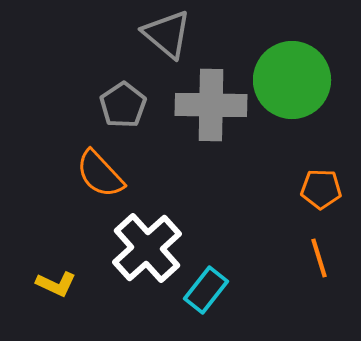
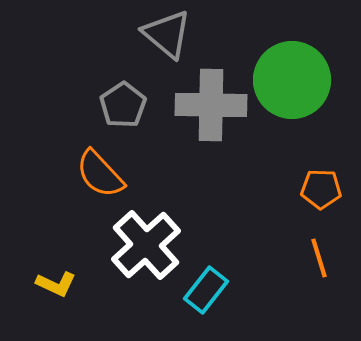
white cross: moved 1 px left, 3 px up
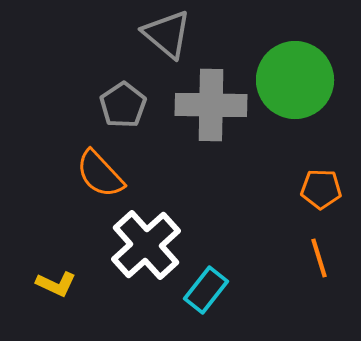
green circle: moved 3 px right
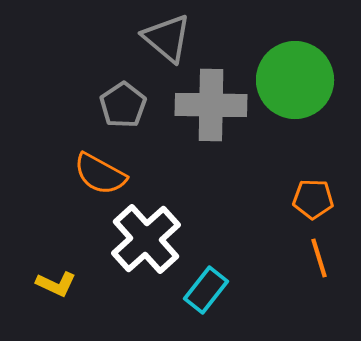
gray triangle: moved 4 px down
orange semicircle: rotated 18 degrees counterclockwise
orange pentagon: moved 8 px left, 10 px down
white cross: moved 6 px up
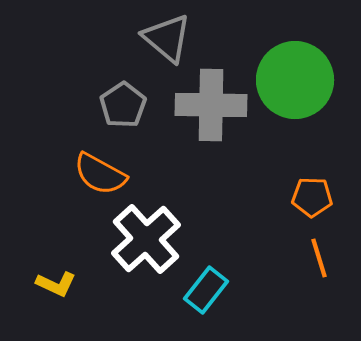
orange pentagon: moved 1 px left, 2 px up
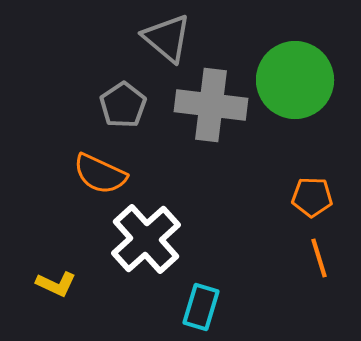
gray cross: rotated 6 degrees clockwise
orange semicircle: rotated 4 degrees counterclockwise
cyan rectangle: moved 5 px left, 17 px down; rotated 21 degrees counterclockwise
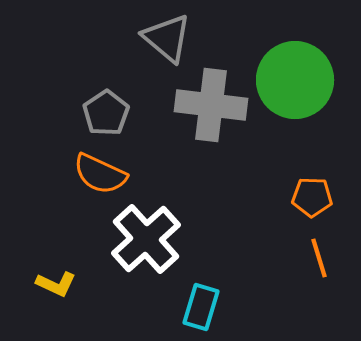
gray pentagon: moved 17 px left, 8 px down
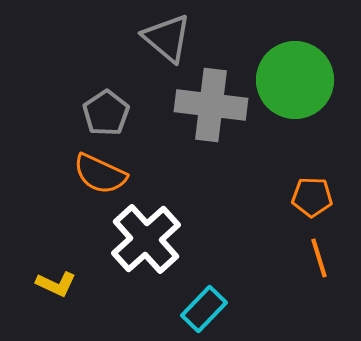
cyan rectangle: moved 3 px right, 2 px down; rotated 27 degrees clockwise
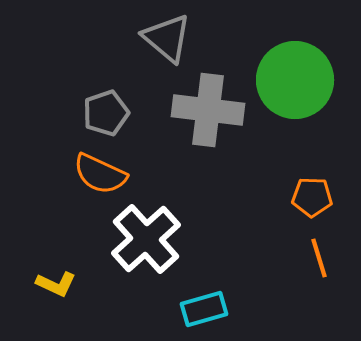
gray cross: moved 3 px left, 5 px down
gray pentagon: rotated 15 degrees clockwise
cyan rectangle: rotated 30 degrees clockwise
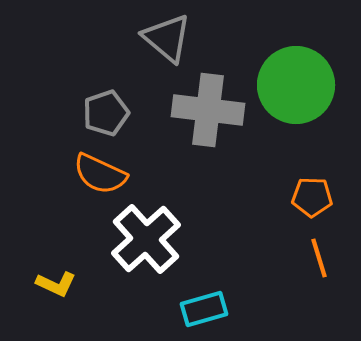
green circle: moved 1 px right, 5 px down
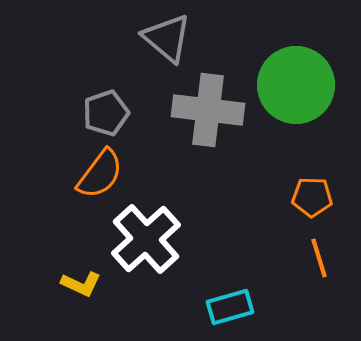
orange semicircle: rotated 78 degrees counterclockwise
yellow L-shape: moved 25 px right
cyan rectangle: moved 26 px right, 2 px up
